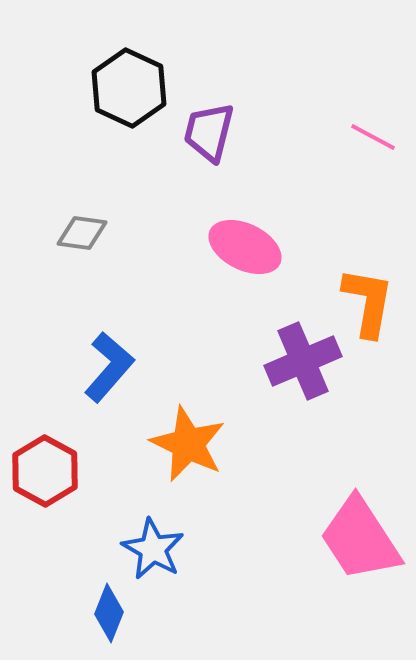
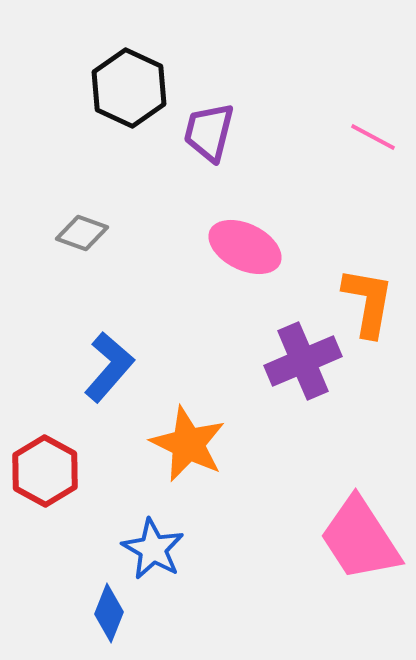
gray diamond: rotated 12 degrees clockwise
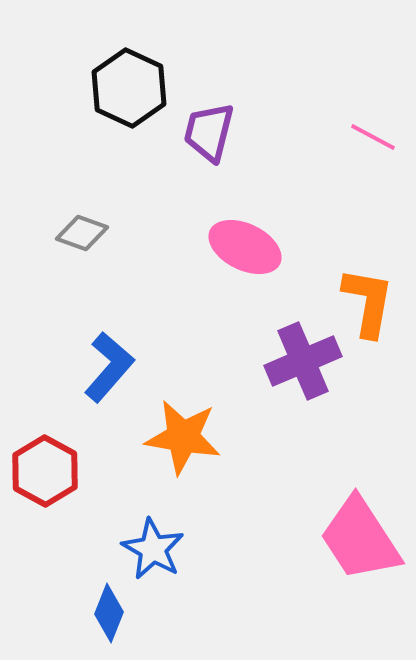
orange star: moved 5 px left, 7 px up; rotated 16 degrees counterclockwise
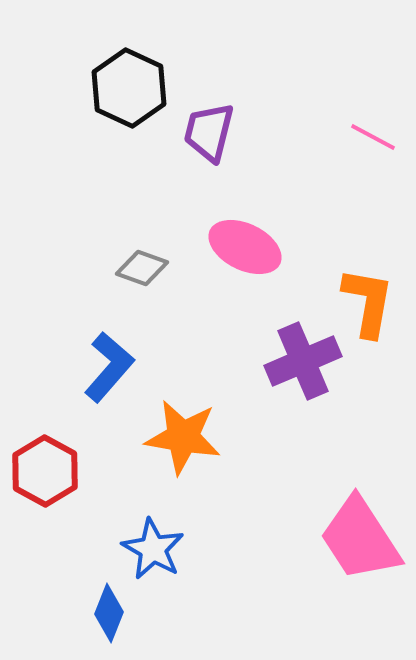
gray diamond: moved 60 px right, 35 px down
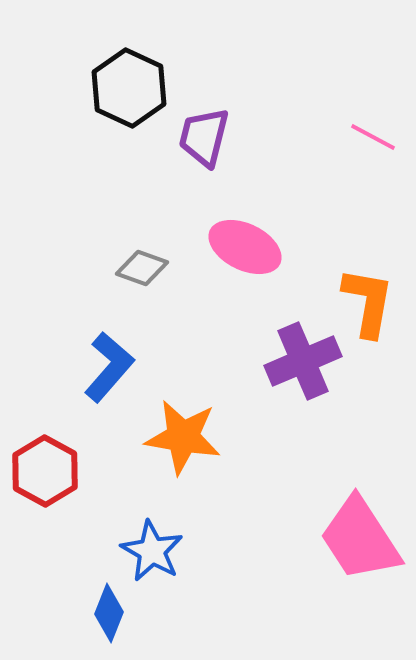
purple trapezoid: moved 5 px left, 5 px down
blue star: moved 1 px left, 2 px down
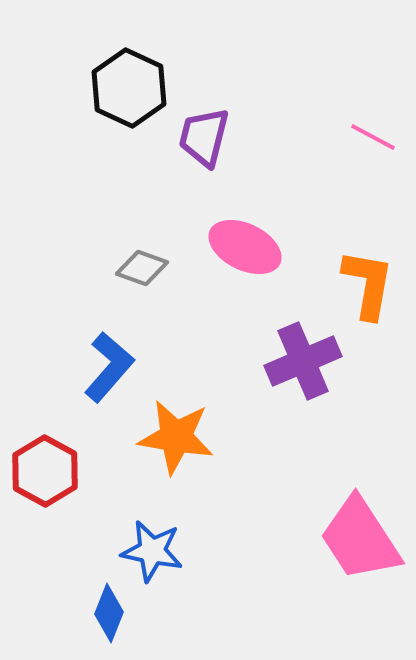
orange L-shape: moved 18 px up
orange star: moved 7 px left
blue star: rotated 18 degrees counterclockwise
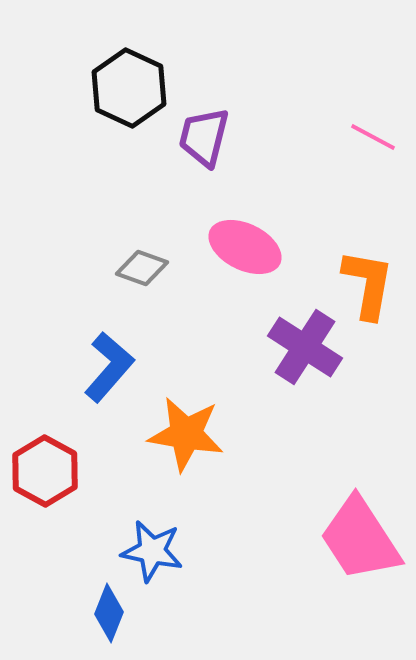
purple cross: moved 2 px right, 14 px up; rotated 34 degrees counterclockwise
orange star: moved 10 px right, 3 px up
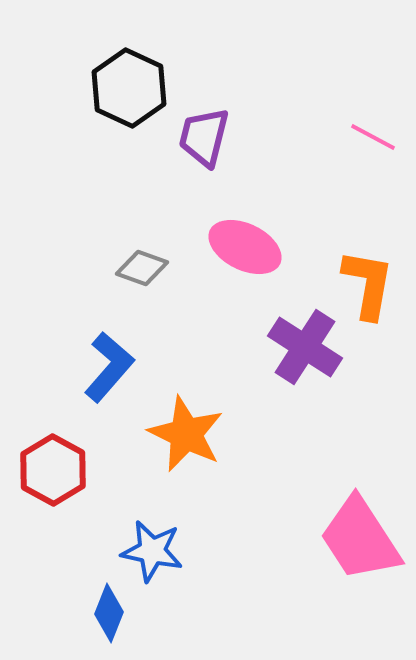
orange star: rotated 16 degrees clockwise
red hexagon: moved 8 px right, 1 px up
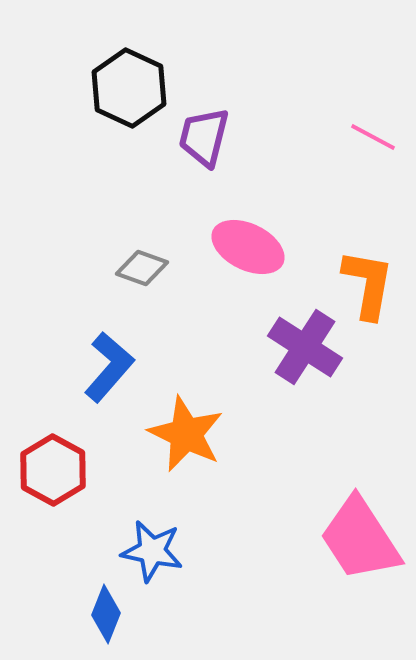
pink ellipse: moved 3 px right
blue diamond: moved 3 px left, 1 px down
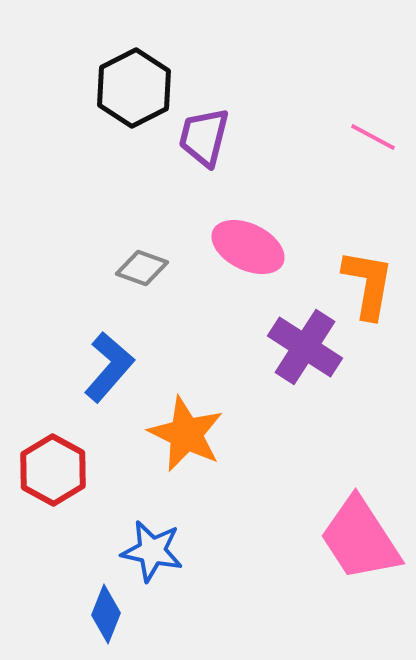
black hexagon: moved 5 px right; rotated 8 degrees clockwise
